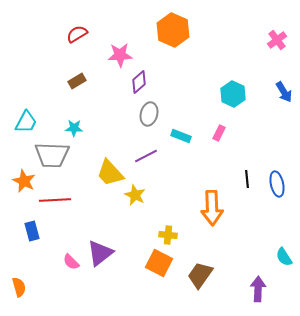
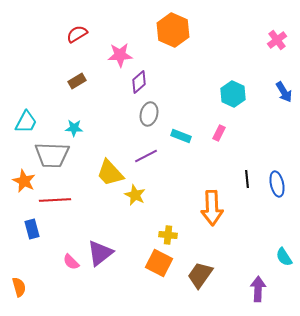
blue rectangle: moved 2 px up
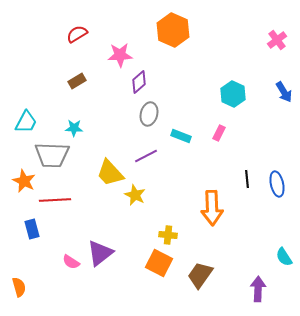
pink semicircle: rotated 12 degrees counterclockwise
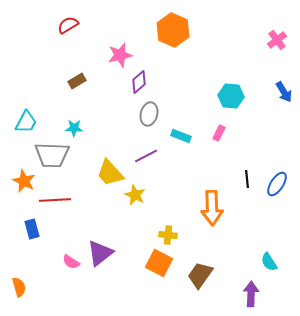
red semicircle: moved 9 px left, 9 px up
pink star: rotated 10 degrees counterclockwise
cyan hexagon: moved 2 px left, 2 px down; rotated 20 degrees counterclockwise
blue ellipse: rotated 45 degrees clockwise
cyan semicircle: moved 15 px left, 5 px down
purple arrow: moved 7 px left, 5 px down
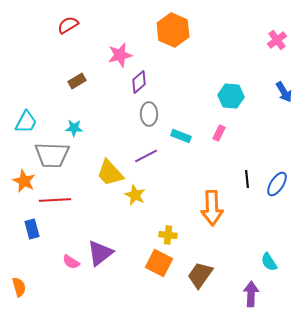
gray ellipse: rotated 15 degrees counterclockwise
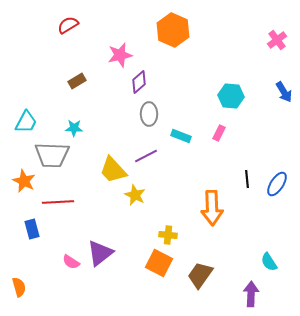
yellow trapezoid: moved 3 px right, 3 px up
red line: moved 3 px right, 2 px down
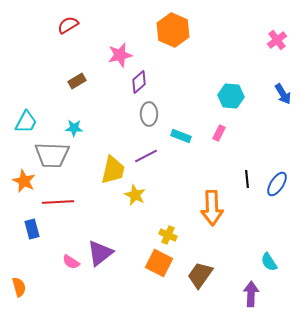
blue arrow: moved 1 px left, 2 px down
yellow trapezoid: rotated 124 degrees counterclockwise
yellow cross: rotated 18 degrees clockwise
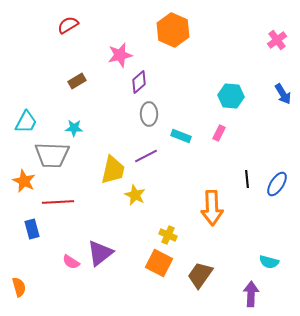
cyan semicircle: rotated 42 degrees counterclockwise
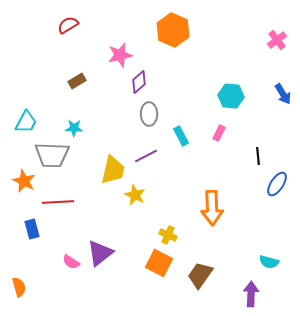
cyan rectangle: rotated 42 degrees clockwise
black line: moved 11 px right, 23 px up
